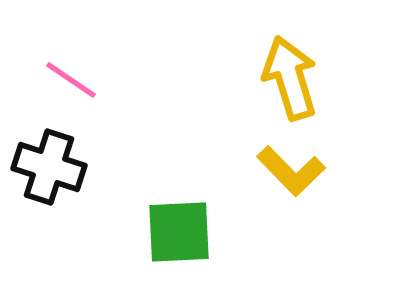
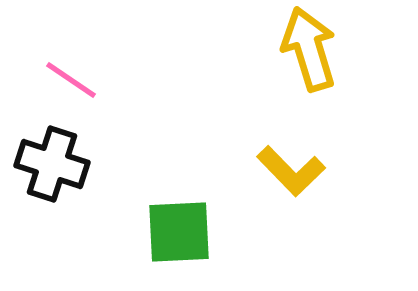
yellow arrow: moved 19 px right, 29 px up
black cross: moved 3 px right, 3 px up
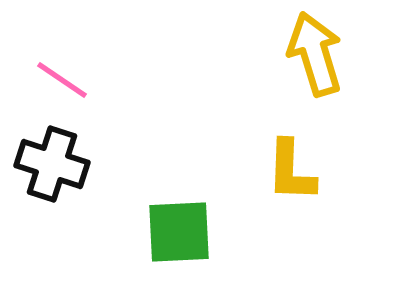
yellow arrow: moved 6 px right, 5 px down
pink line: moved 9 px left
yellow L-shape: rotated 46 degrees clockwise
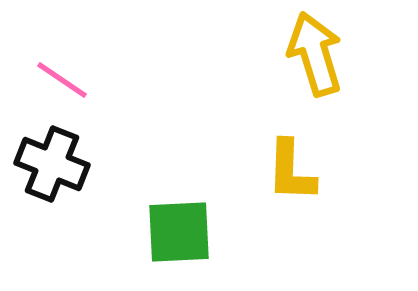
black cross: rotated 4 degrees clockwise
